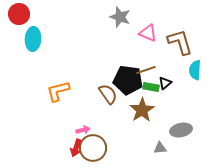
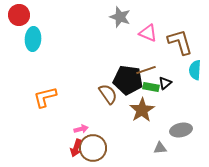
red circle: moved 1 px down
orange L-shape: moved 13 px left, 6 px down
pink arrow: moved 2 px left, 1 px up
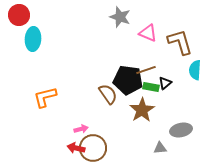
red arrow: rotated 84 degrees clockwise
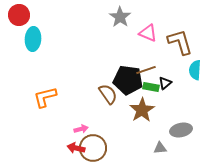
gray star: rotated 15 degrees clockwise
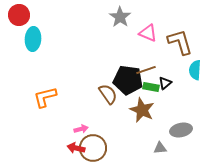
brown star: rotated 15 degrees counterclockwise
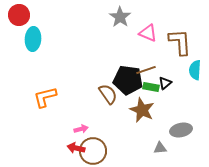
brown L-shape: rotated 12 degrees clockwise
brown circle: moved 3 px down
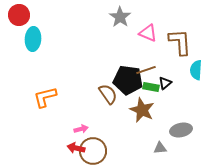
cyan semicircle: moved 1 px right
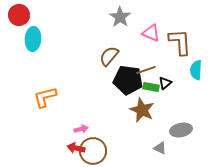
pink triangle: moved 3 px right
brown semicircle: moved 1 px right, 38 px up; rotated 105 degrees counterclockwise
gray triangle: rotated 32 degrees clockwise
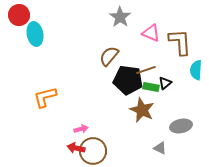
cyan ellipse: moved 2 px right, 5 px up; rotated 15 degrees counterclockwise
gray ellipse: moved 4 px up
